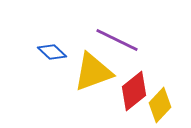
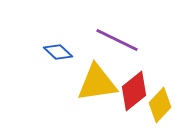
blue diamond: moved 6 px right
yellow triangle: moved 4 px right, 11 px down; rotated 12 degrees clockwise
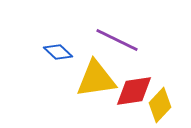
yellow triangle: moved 1 px left, 4 px up
red diamond: rotated 30 degrees clockwise
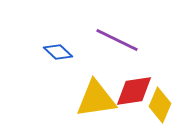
yellow triangle: moved 20 px down
yellow diamond: rotated 20 degrees counterclockwise
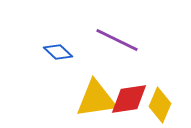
red diamond: moved 5 px left, 8 px down
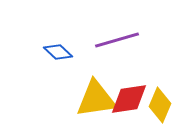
purple line: rotated 42 degrees counterclockwise
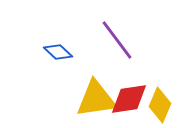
purple line: rotated 69 degrees clockwise
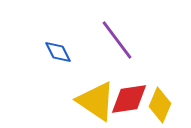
blue diamond: rotated 20 degrees clockwise
yellow triangle: moved 2 px down; rotated 42 degrees clockwise
